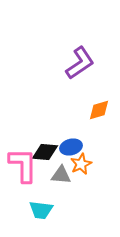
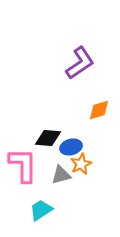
black diamond: moved 3 px right, 14 px up
gray triangle: rotated 20 degrees counterclockwise
cyan trapezoid: rotated 140 degrees clockwise
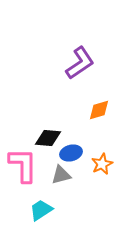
blue ellipse: moved 6 px down
orange star: moved 21 px right
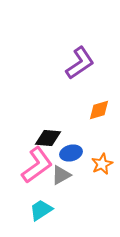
pink L-shape: moved 14 px right; rotated 54 degrees clockwise
gray triangle: rotated 15 degrees counterclockwise
